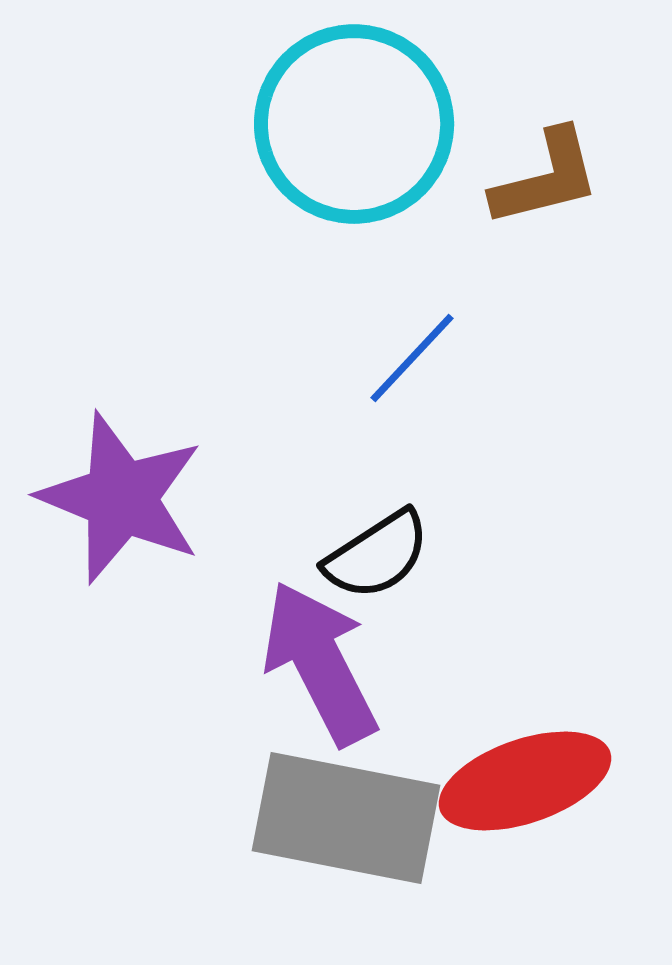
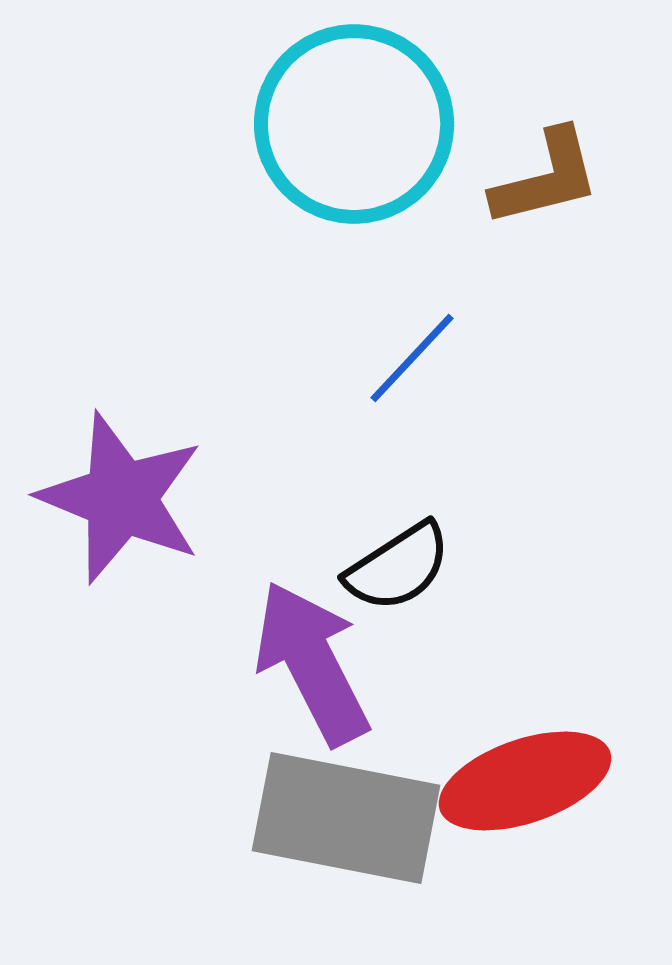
black semicircle: moved 21 px right, 12 px down
purple arrow: moved 8 px left
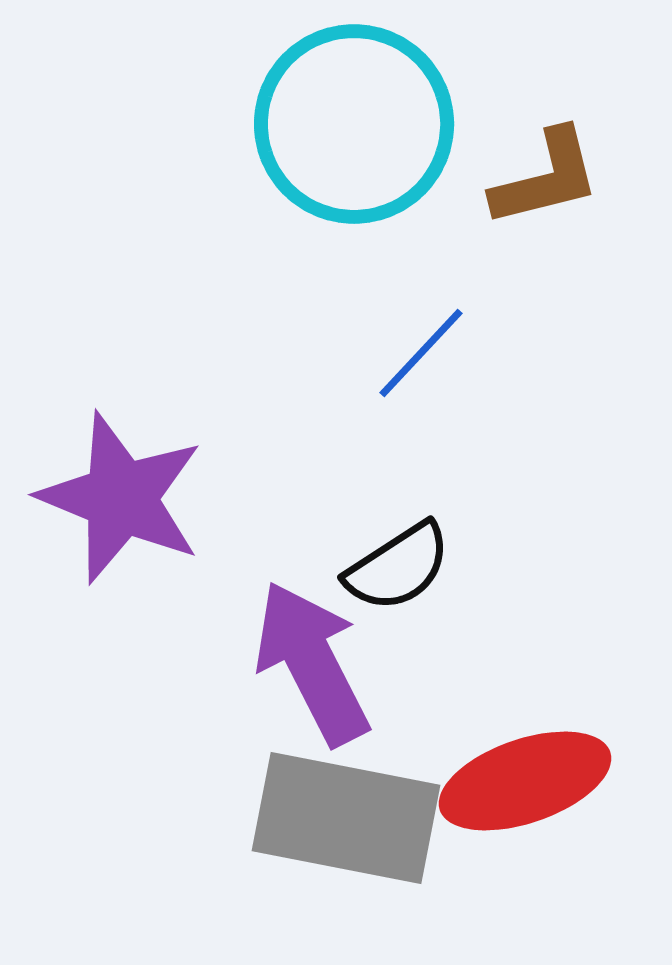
blue line: moved 9 px right, 5 px up
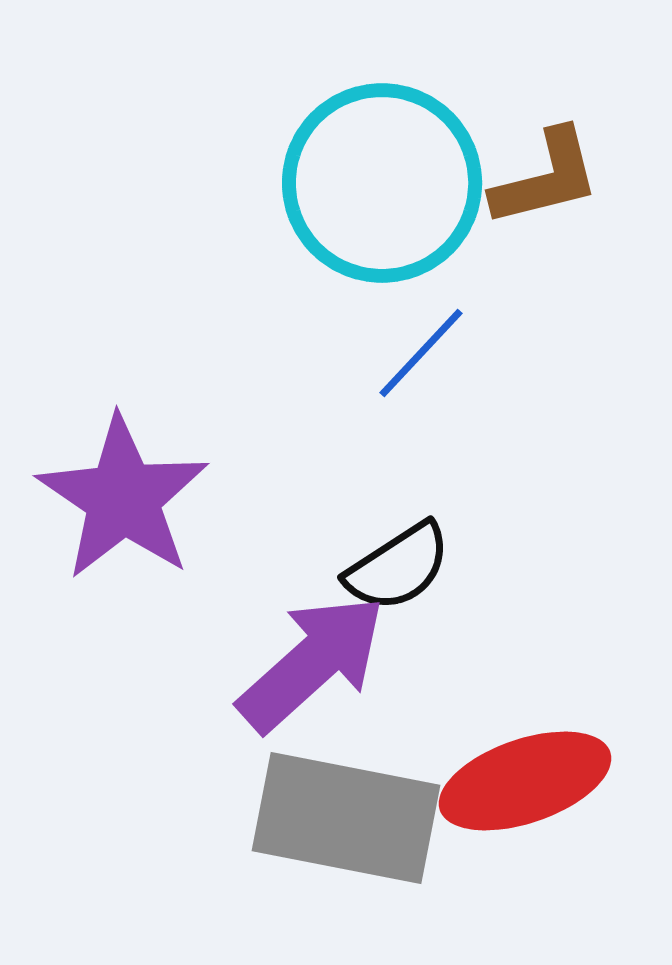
cyan circle: moved 28 px right, 59 px down
purple star: moved 2 px right; rotated 12 degrees clockwise
purple arrow: rotated 75 degrees clockwise
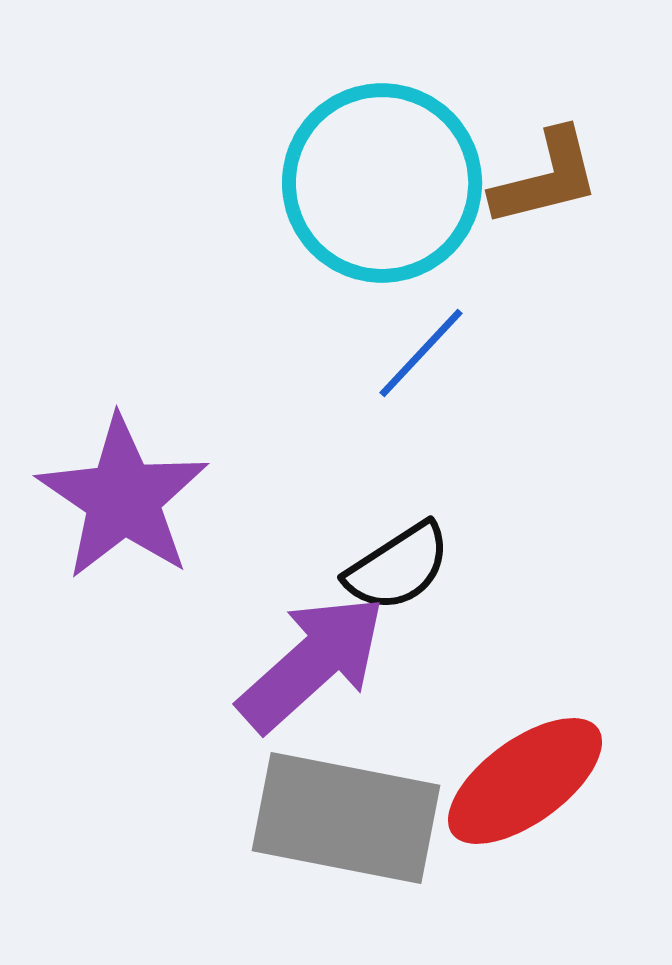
red ellipse: rotated 17 degrees counterclockwise
